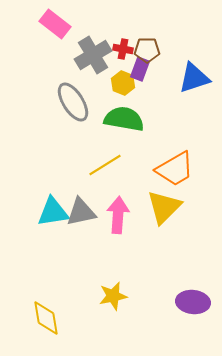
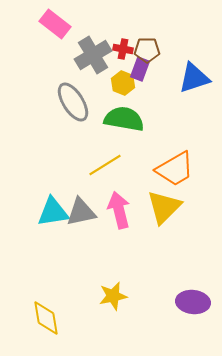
pink arrow: moved 1 px right, 5 px up; rotated 18 degrees counterclockwise
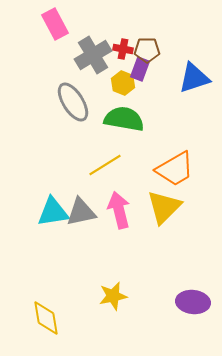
pink rectangle: rotated 24 degrees clockwise
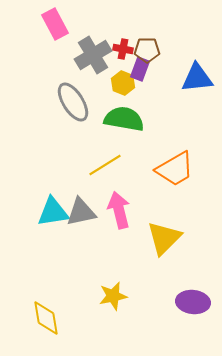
blue triangle: moved 3 px right; rotated 12 degrees clockwise
yellow triangle: moved 31 px down
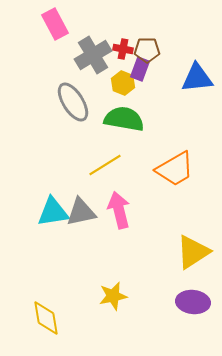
yellow triangle: moved 29 px right, 14 px down; rotated 12 degrees clockwise
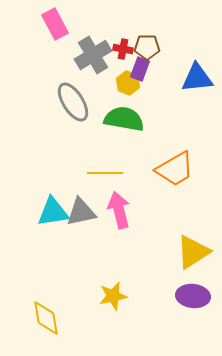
brown pentagon: moved 3 px up
yellow hexagon: moved 5 px right
yellow line: moved 8 px down; rotated 32 degrees clockwise
purple ellipse: moved 6 px up
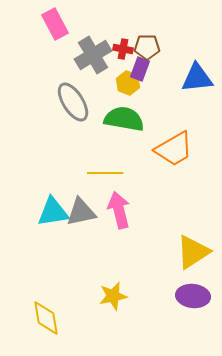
orange trapezoid: moved 1 px left, 20 px up
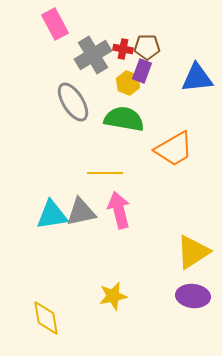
purple rectangle: moved 2 px right, 2 px down
cyan triangle: moved 1 px left, 3 px down
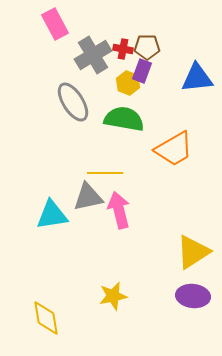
gray triangle: moved 7 px right, 15 px up
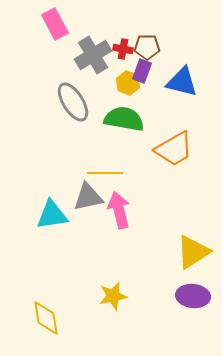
blue triangle: moved 15 px left, 4 px down; rotated 20 degrees clockwise
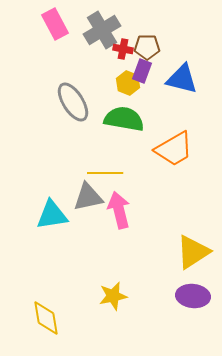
gray cross: moved 9 px right, 25 px up
blue triangle: moved 3 px up
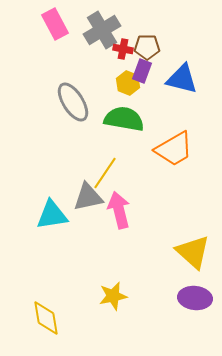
yellow line: rotated 56 degrees counterclockwise
yellow triangle: rotated 45 degrees counterclockwise
purple ellipse: moved 2 px right, 2 px down
